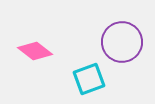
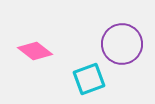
purple circle: moved 2 px down
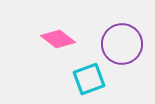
pink diamond: moved 23 px right, 12 px up
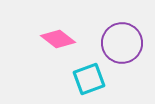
purple circle: moved 1 px up
